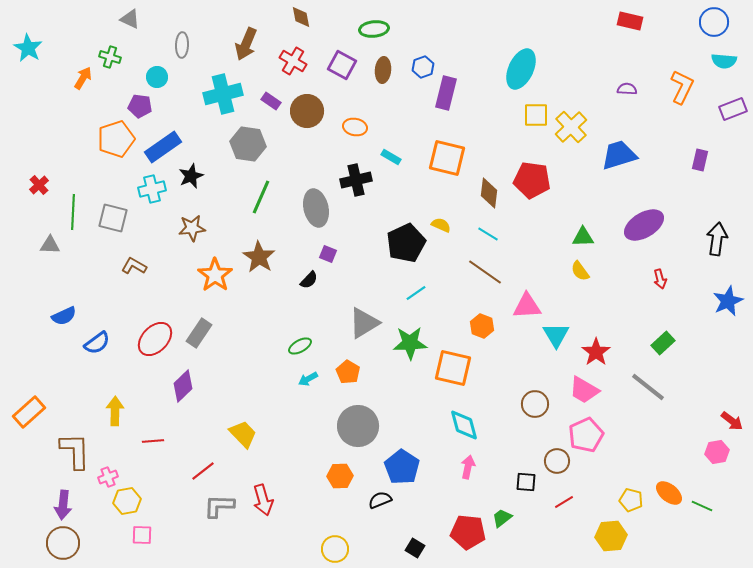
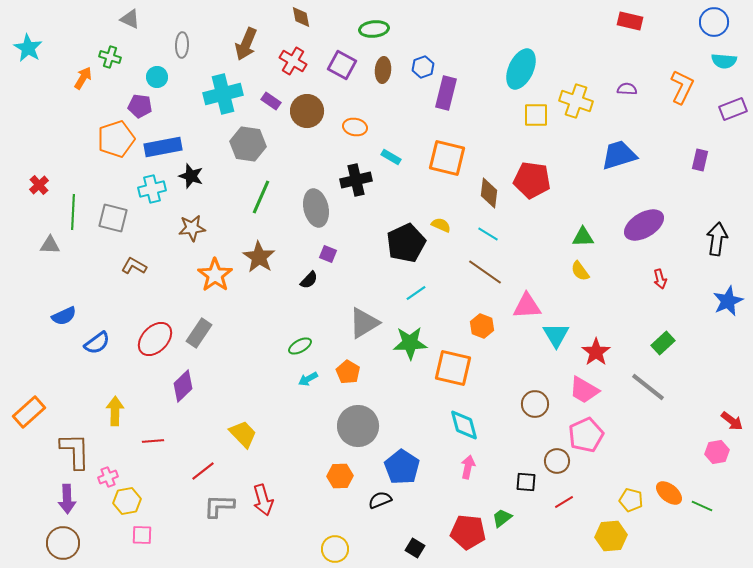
yellow cross at (571, 127): moved 5 px right, 26 px up; rotated 28 degrees counterclockwise
blue rectangle at (163, 147): rotated 24 degrees clockwise
black star at (191, 176): rotated 30 degrees counterclockwise
purple arrow at (63, 505): moved 4 px right, 6 px up; rotated 8 degrees counterclockwise
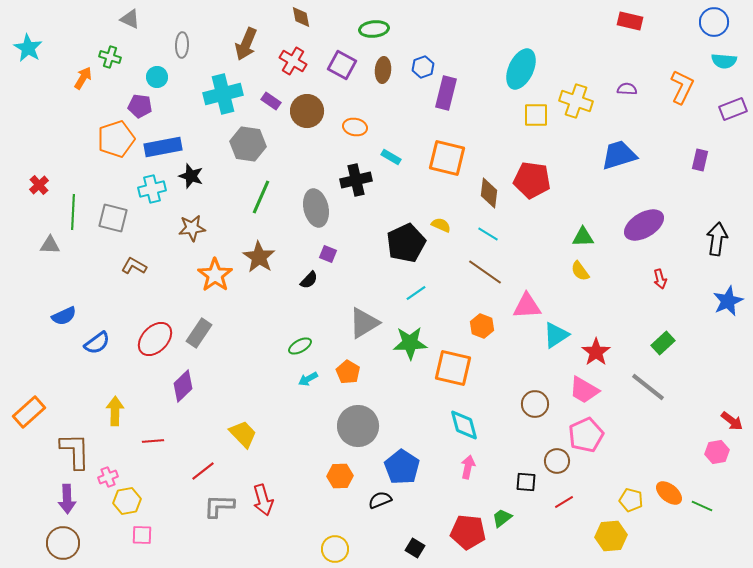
cyan triangle at (556, 335): rotated 28 degrees clockwise
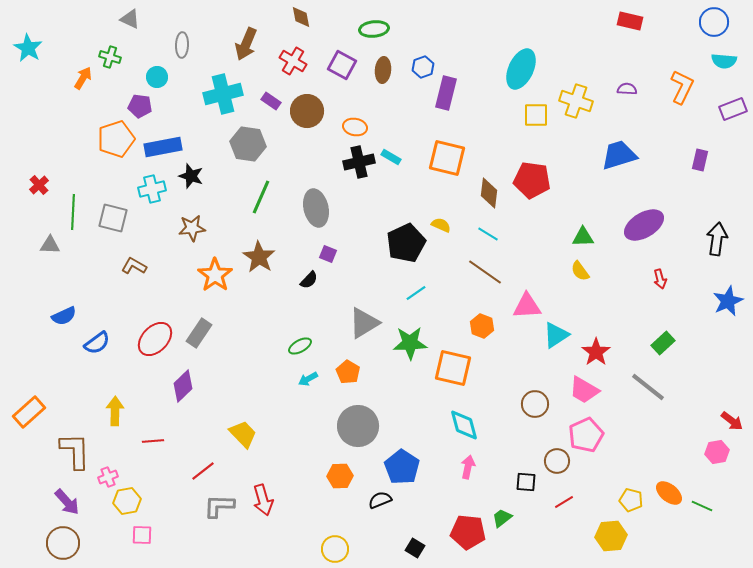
black cross at (356, 180): moved 3 px right, 18 px up
purple arrow at (67, 499): moved 3 px down; rotated 40 degrees counterclockwise
